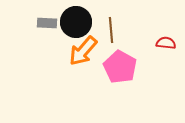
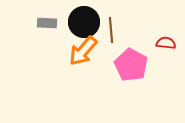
black circle: moved 8 px right
pink pentagon: moved 11 px right, 2 px up
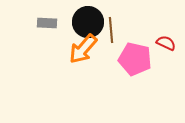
black circle: moved 4 px right
red semicircle: rotated 18 degrees clockwise
orange arrow: moved 2 px up
pink pentagon: moved 4 px right, 6 px up; rotated 16 degrees counterclockwise
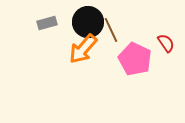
gray rectangle: rotated 18 degrees counterclockwise
brown line: rotated 20 degrees counterclockwise
red semicircle: rotated 30 degrees clockwise
pink pentagon: rotated 12 degrees clockwise
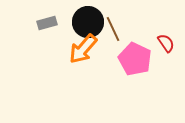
brown line: moved 2 px right, 1 px up
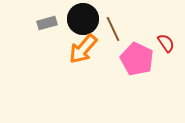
black circle: moved 5 px left, 3 px up
pink pentagon: moved 2 px right
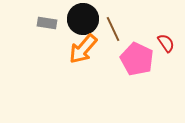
gray rectangle: rotated 24 degrees clockwise
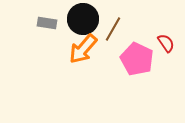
brown line: rotated 55 degrees clockwise
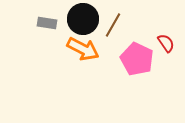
brown line: moved 4 px up
orange arrow: rotated 104 degrees counterclockwise
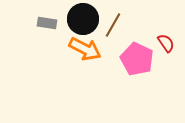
orange arrow: moved 2 px right
